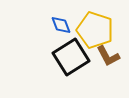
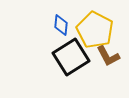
blue diamond: rotated 25 degrees clockwise
yellow pentagon: rotated 9 degrees clockwise
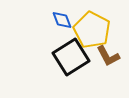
blue diamond: moved 1 px right, 5 px up; rotated 25 degrees counterclockwise
yellow pentagon: moved 3 px left
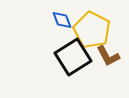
black square: moved 2 px right
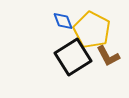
blue diamond: moved 1 px right, 1 px down
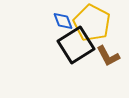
yellow pentagon: moved 7 px up
black square: moved 3 px right, 12 px up
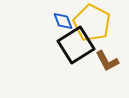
brown L-shape: moved 1 px left, 5 px down
